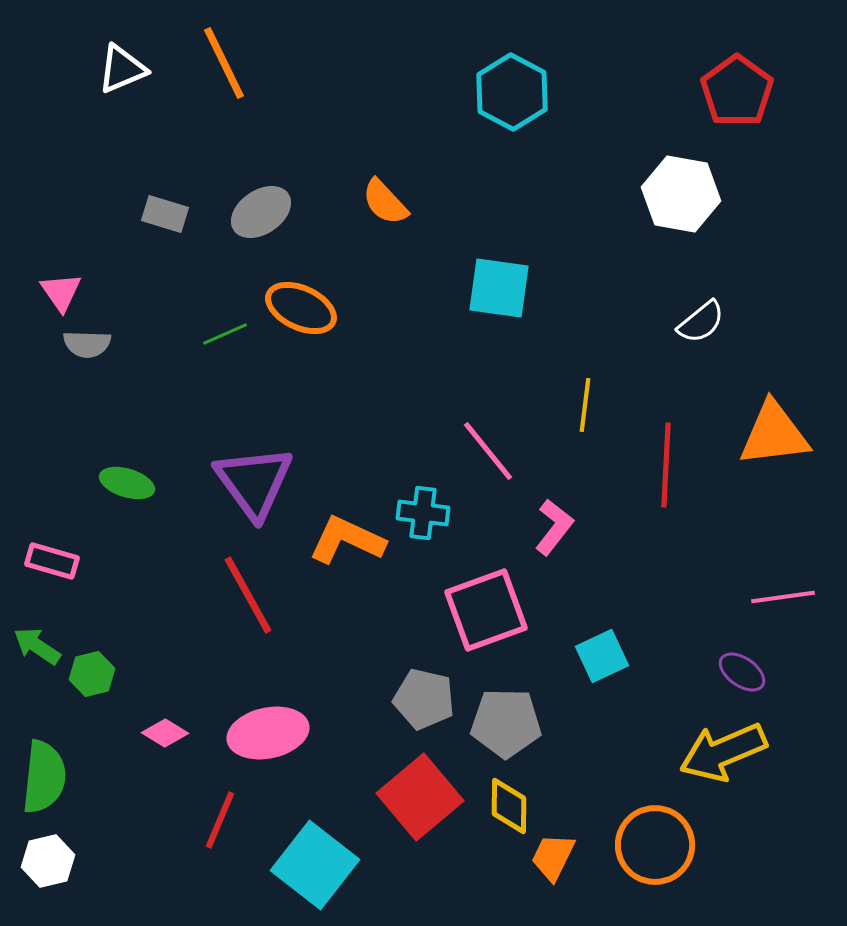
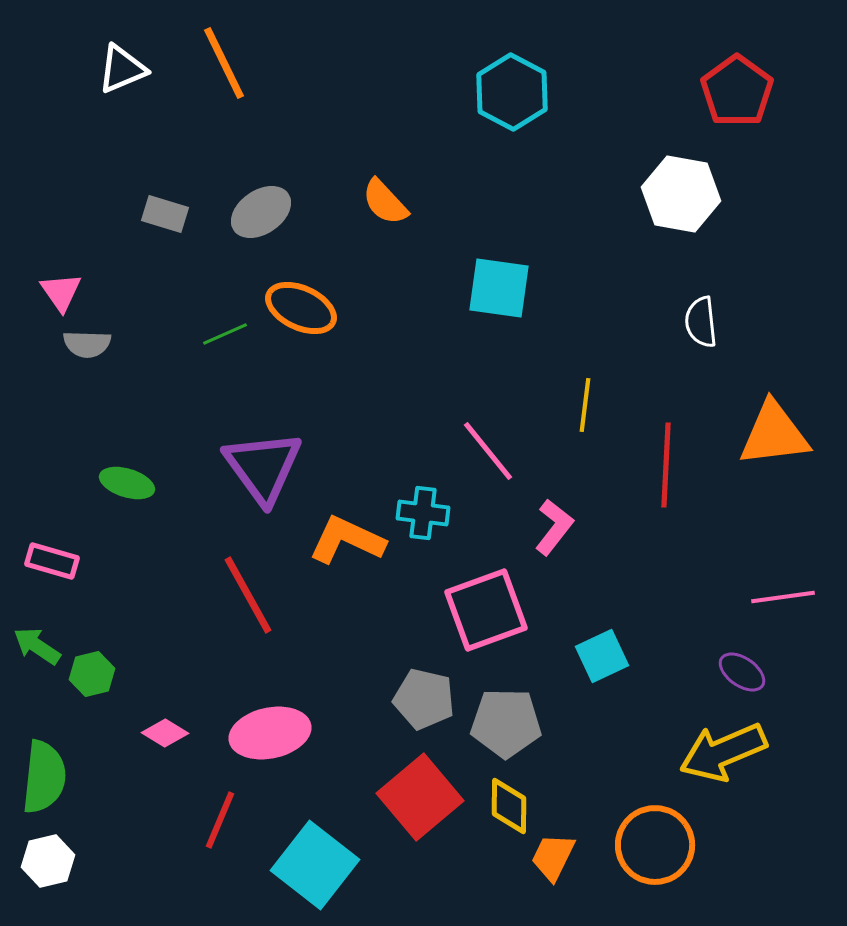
white semicircle at (701, 322): rotated 123 degrees clockwise
purple triangle at (254, 482): moved 9 px right, 15 px up
pink ellipse at (268, 733): moved 2 px right
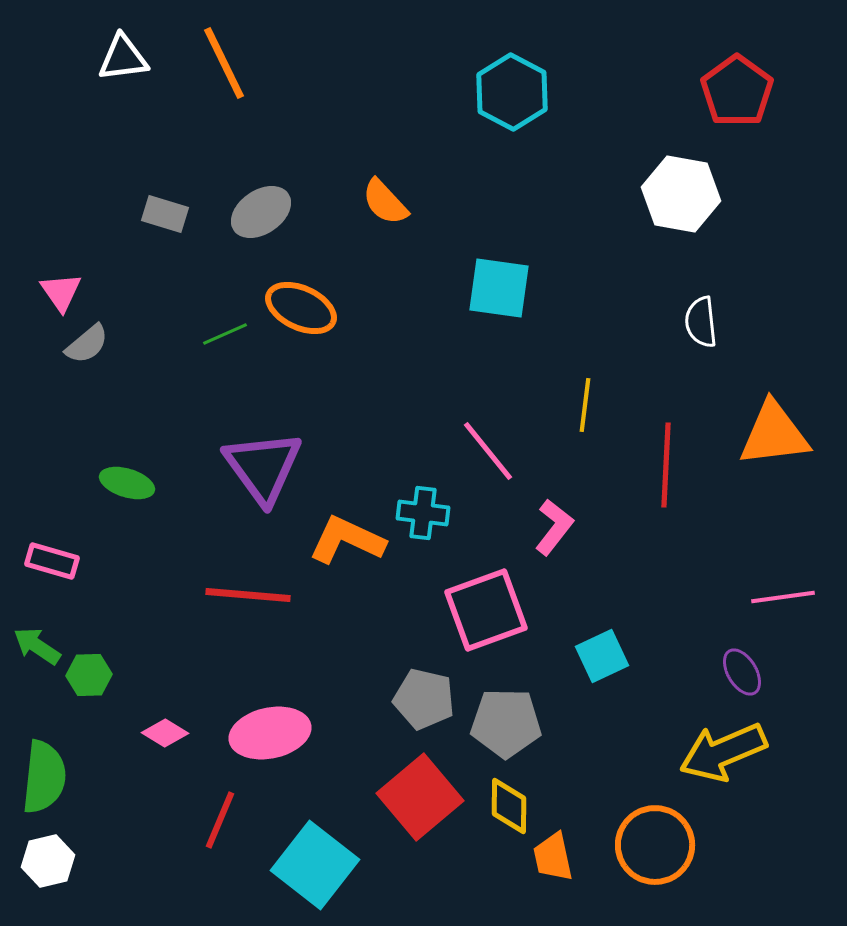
white triangle at (122, 69): moved 1 px right, 11 px up; rotated 16 degrees clockwise
gray semicircle at (87, 344): rotated 42 degrees counterclockwise
red line at (248, 595): rotated 56 degrees counterclockwise
purple ellipse at (742, 672): rotated 24 degrees clockwise
green hexagon at (92, 674): moved 3 px left, 1 px down; rotated 12 degrees clockwise
orange trapezoid at (553, 857): rotated 38 degrees counterclockwise
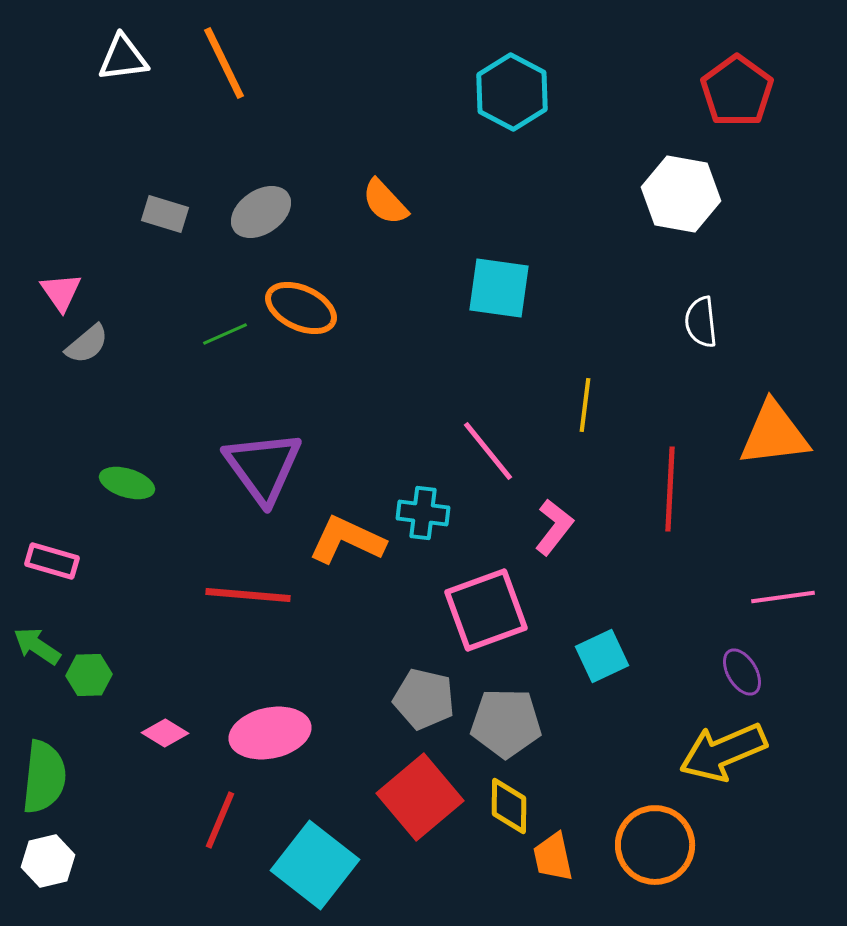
red line at (666, 465): moved 4 px right, 24 px down
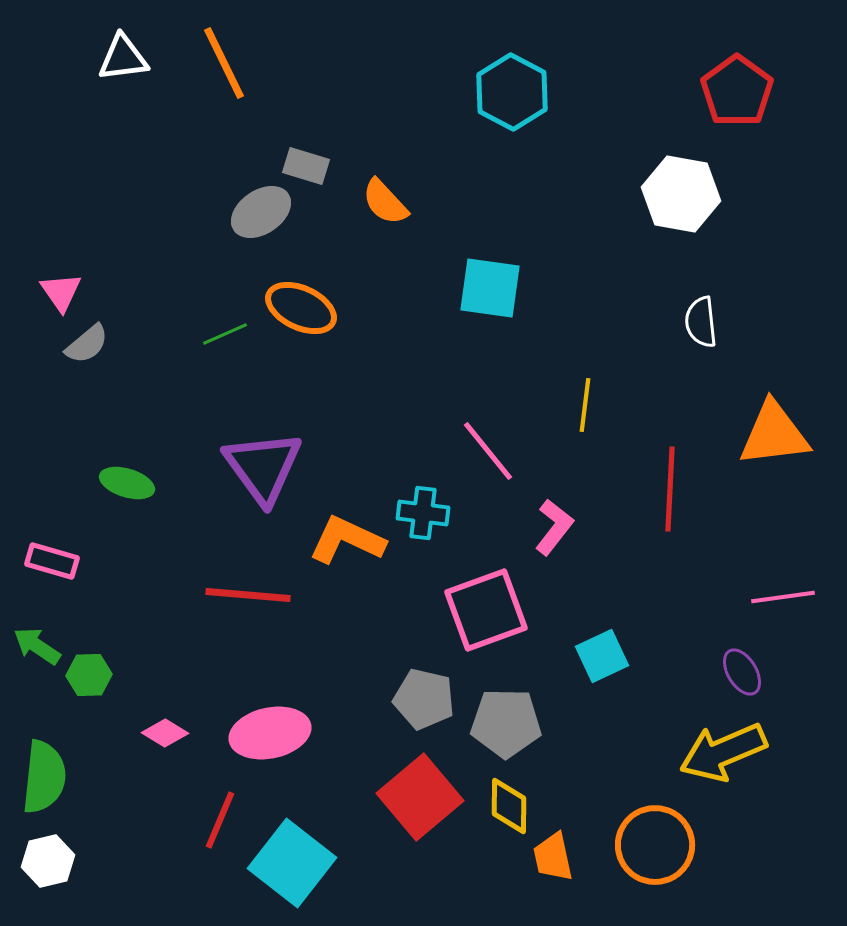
gray rectangle at (165, 214): moved 141 px right, 48 px up
cyan square at (499, 288): moved 9 px left
cyan square at (315, 865): moved 23 px left, 2 px up
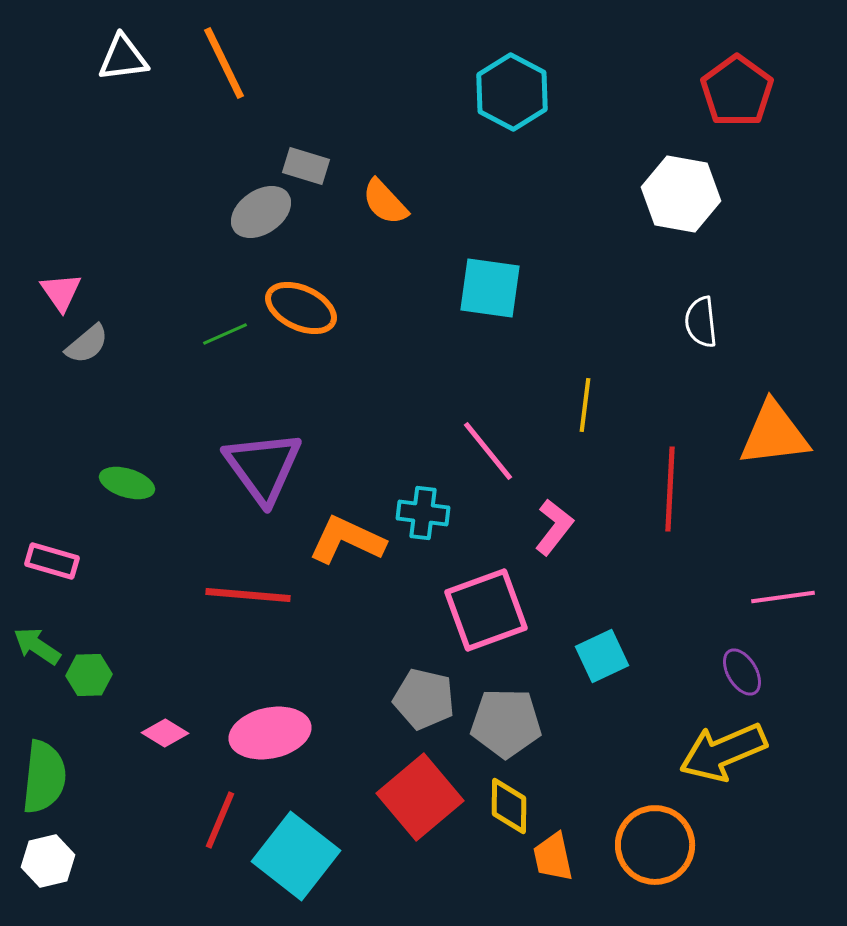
cyan square at (292, 863): moved 4 px right, 7 px up
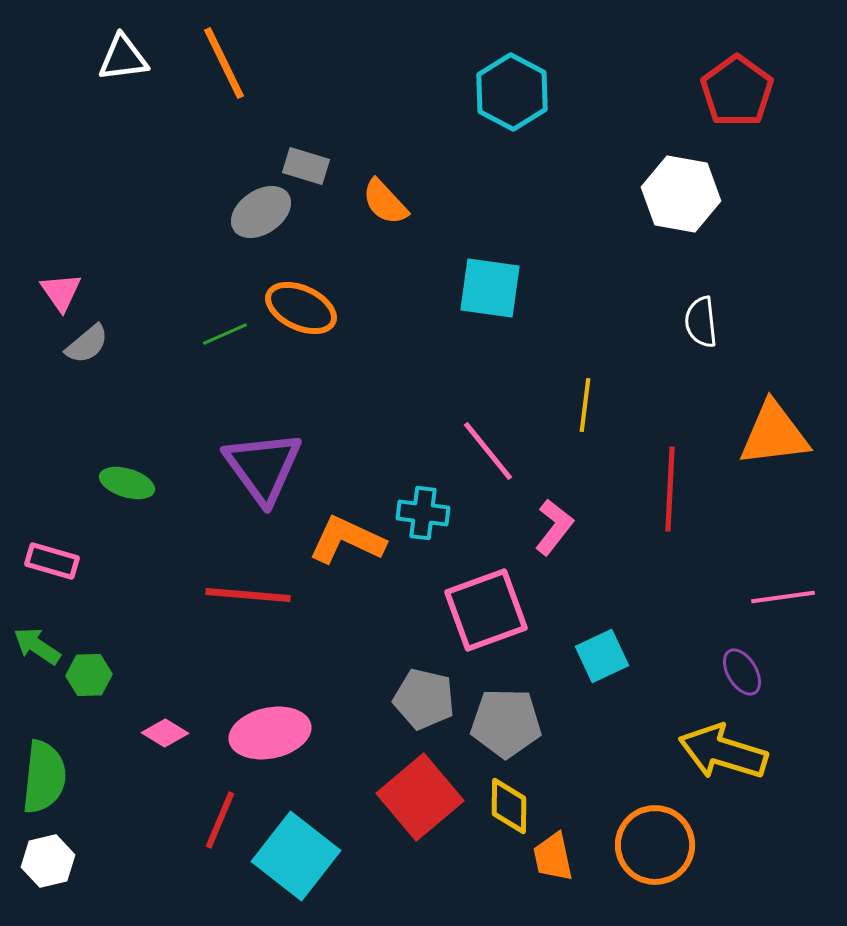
yellow arrow at (723, 752): rotated 40 degrees clockwise
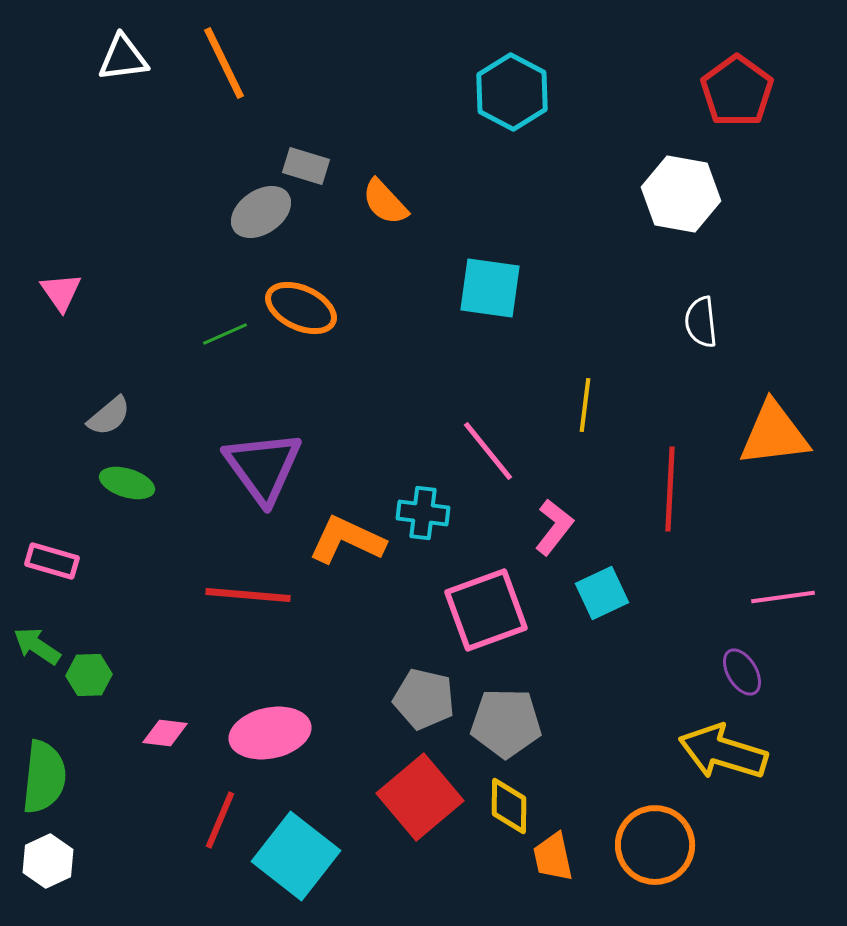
gray semicircle at (87, 344): moved 22 px right, 72 px down
cyan square at (602, 656): moved 63 px up
pink diamond at (165, 733): rotated 24 degrees counterclockwise
white hexagon at (48, 861): rotated 12 degrees counterclockwise
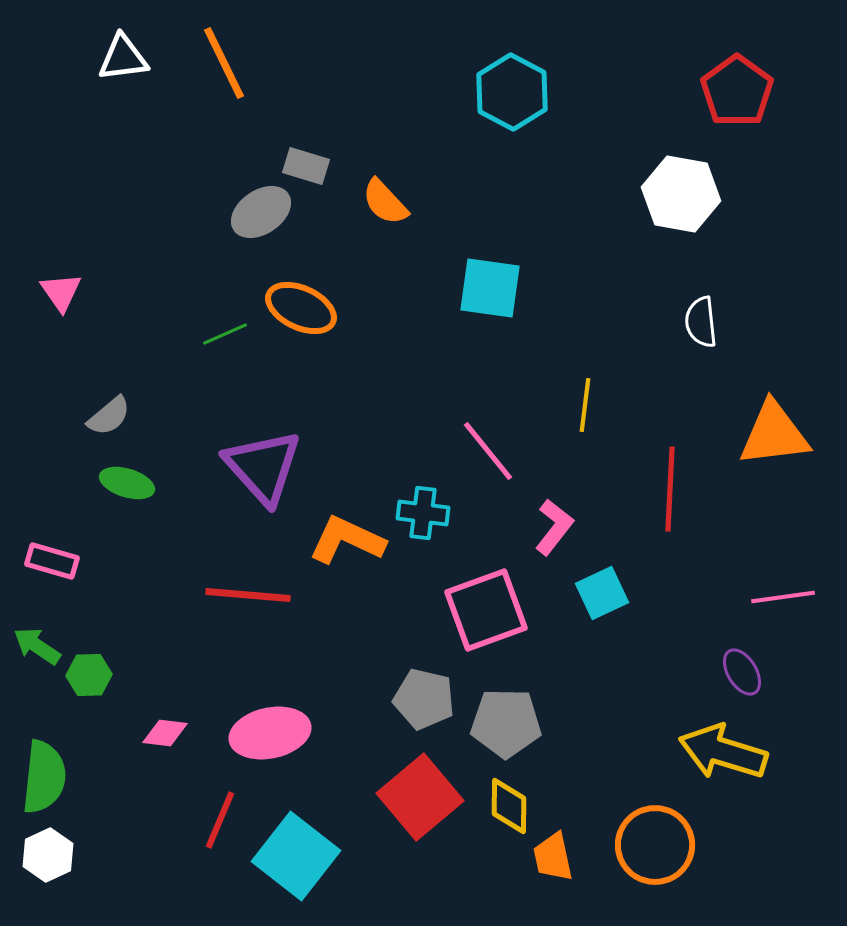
purple triangle at (263, 467): rotated 6 degrees counterclockwise
white hexagon at (48, 861): moved 6 px up
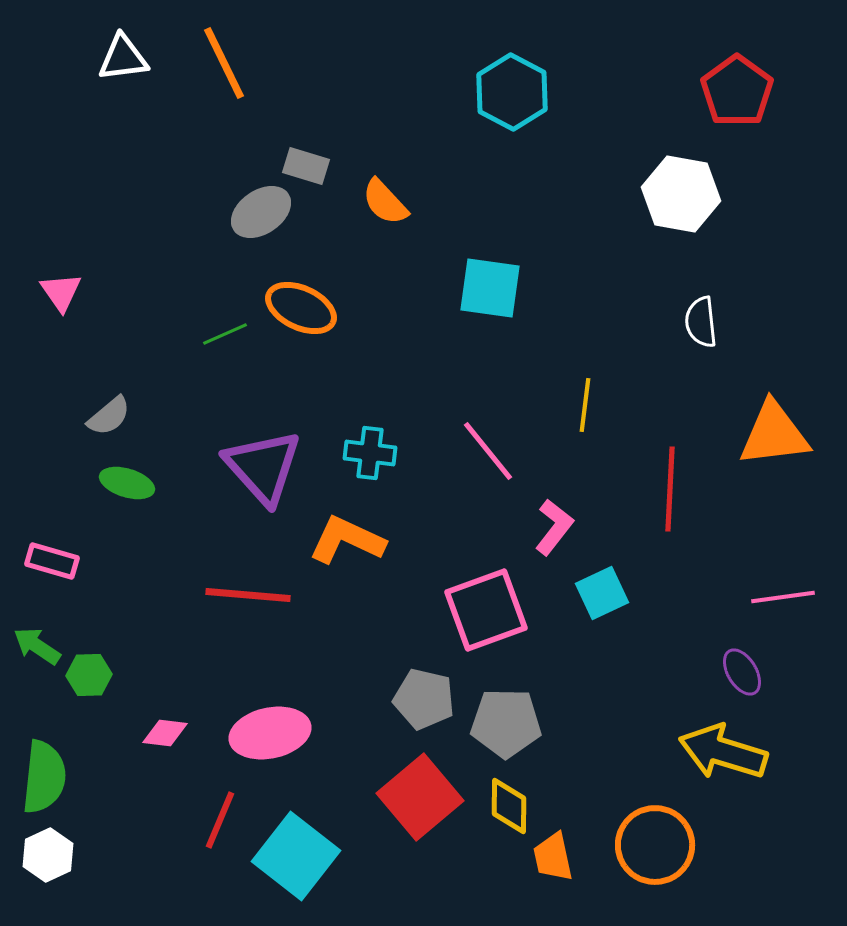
cyan cross at (423, 513): moved 53 px left, 60 px up
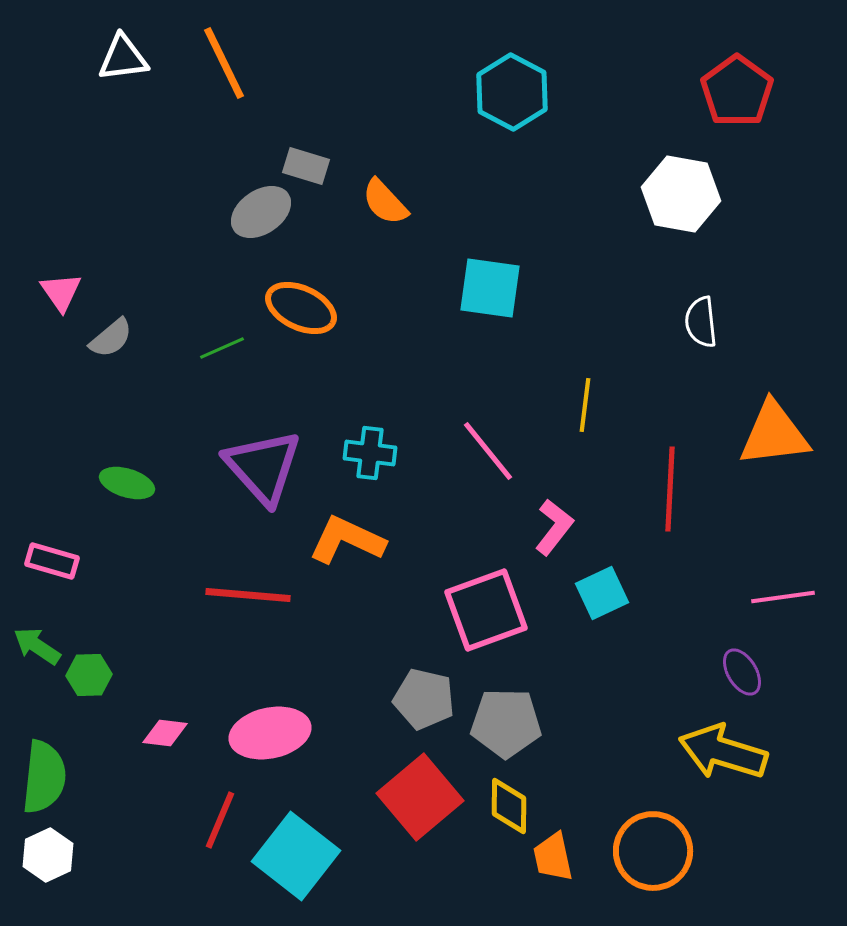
green line at (225, 334): moved 3 px left, 14 px down
gray semicircle at (109, 416): moved 2 px right, 78 px up
orange circle at (655, 845): moved 2 px left, 6 px down
